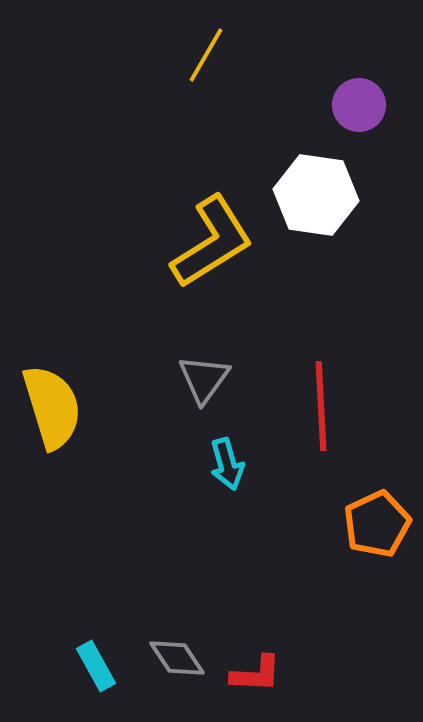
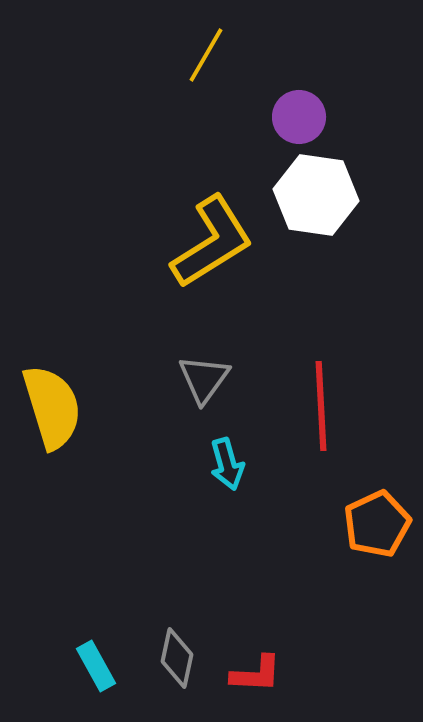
purple circle: moved 60 px left, 12 px down
gray diamond: rotated 46 degrees clockwise
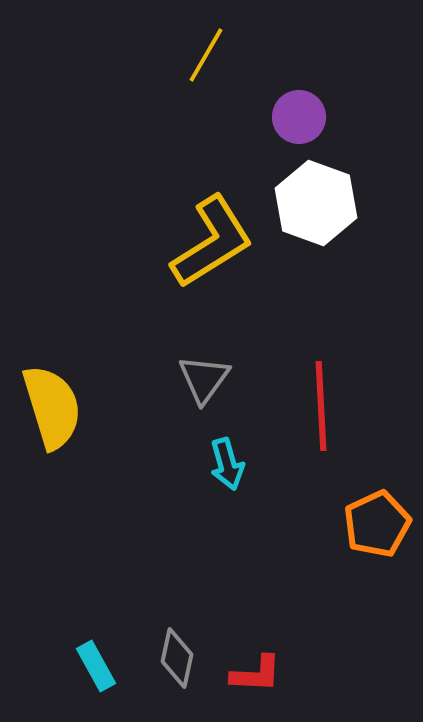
white hexagon: moved 8 px down; rotated 12 degrees clockwise
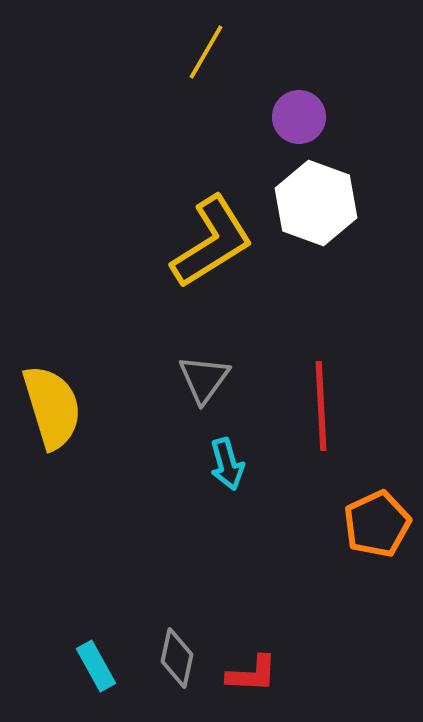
yellow line: moved 3 px up
red L-shape: moved 4 px left
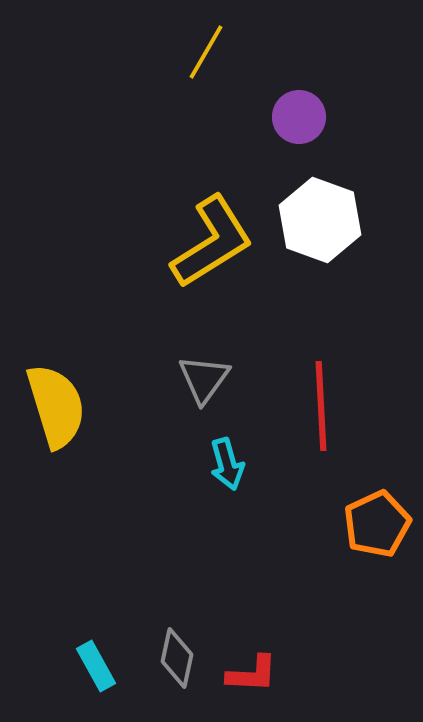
white hexagon: moved 4 px right, 17 px down
yellow semicircle: moved 4 px right, 1 px up
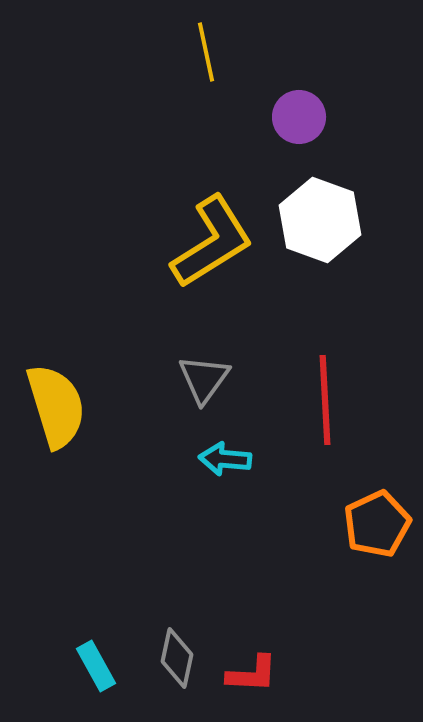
yellow line: rotated 42 degrees counterclockwise
red line: moved 4 px right, 6 px up
cyan arrow: moved 2 px left, 5 px up; rotated 111 degrees clockwise
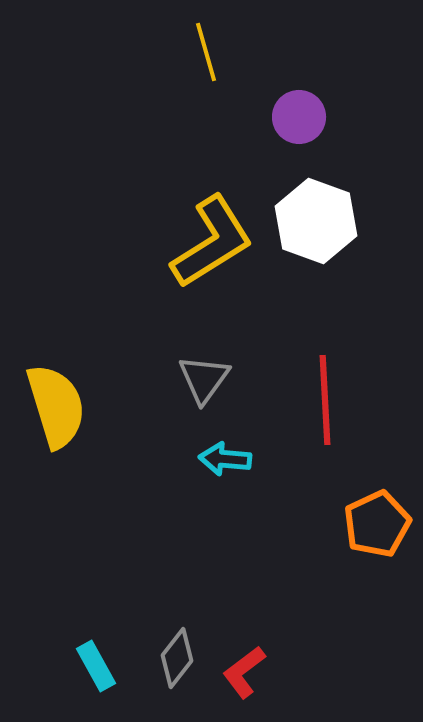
yellow line: rotated 4 degrees counterclockwise
white hexagon: moved 4 px left, 1 px down
gray diamond: rotated 26 degrees clockwise
red L-shape: moved 8 px left, 2 px up; rotated 140 degrees clockwise
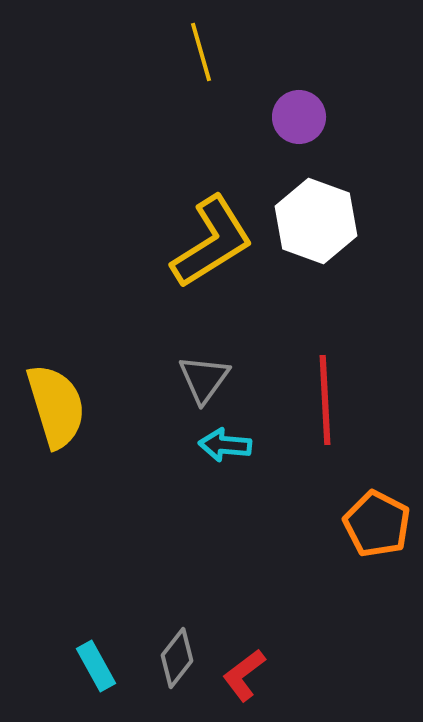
yellow line: moved 5 px left
cyan arrow: moved 14 px up
orange pentagon: rotated 20 degrees counterclockwise
red L-shape: moved 3 px down
